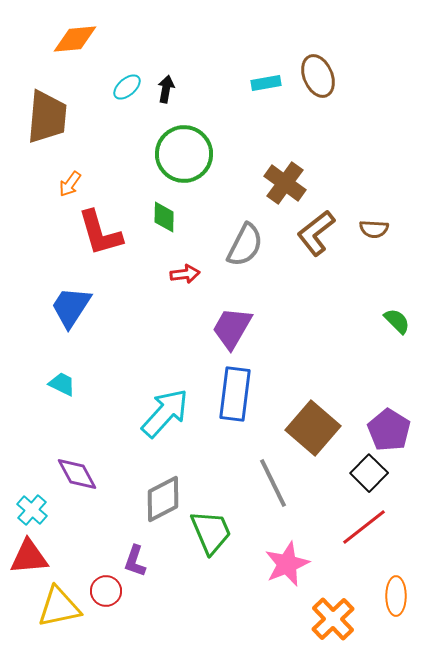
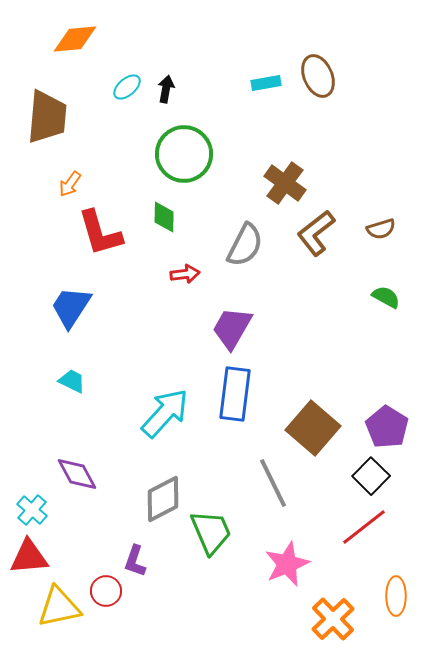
brown semicircle: moved 7 px right; rotated 20 degrees counterclockwise
green semicircle: moved 11 px left, 24 px up; rotated 16 degrees counterclockwise
cyan trapezoid: moved 10 px right, 3 px up
purple pentagon: moved 2 px left, 3 px up
black square: moved 2 px right, 3 px down
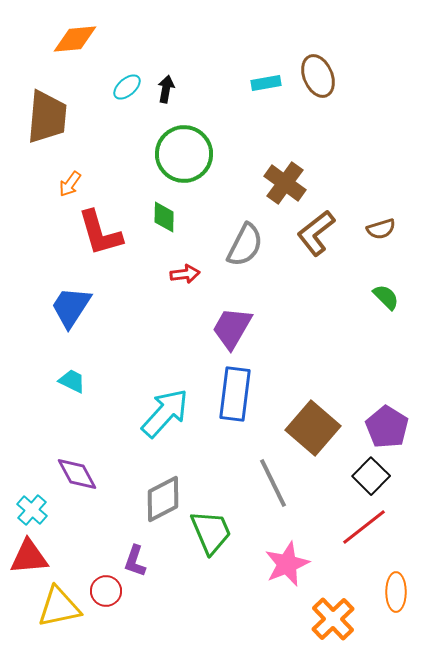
green semicircle: rotated 16 degrees clockwise
orange ellipse: moved 4 px up
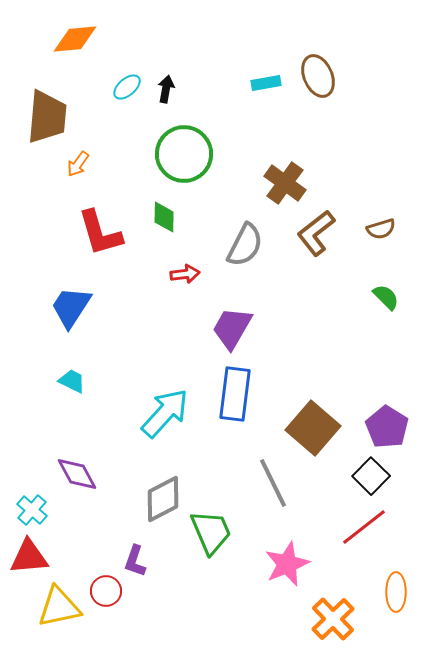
orange arrow: moved 8 px right, 20 px up
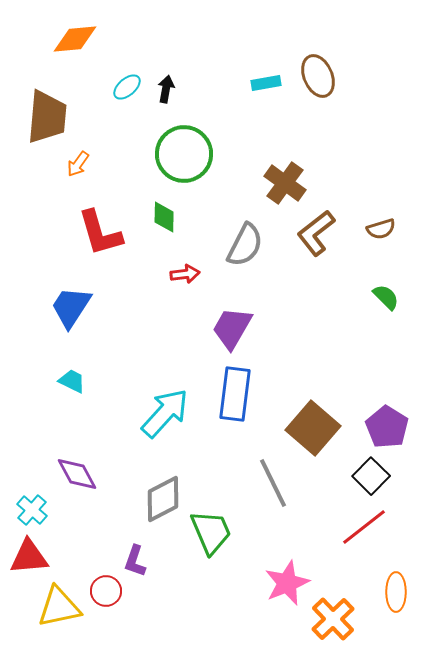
pink star: moved 19 px down
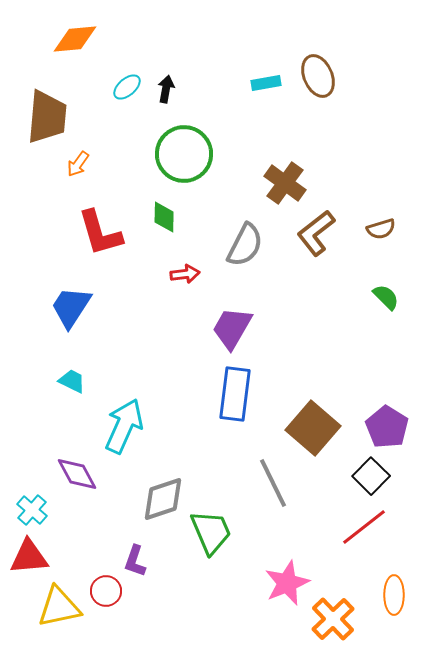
cyan arrow: moved 41 px left, 13 px down; rotated 18 degrees counterclockwise
gray diamond: rotated 9 degrees clockwise
orange ellipse: moved 2 px left, 3 px down
